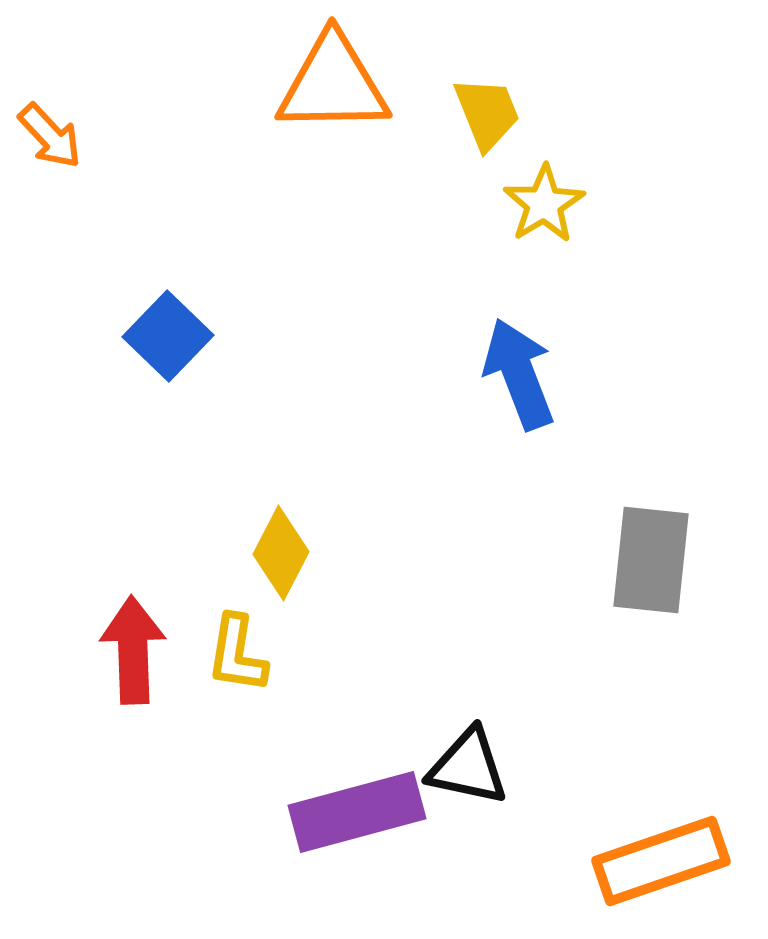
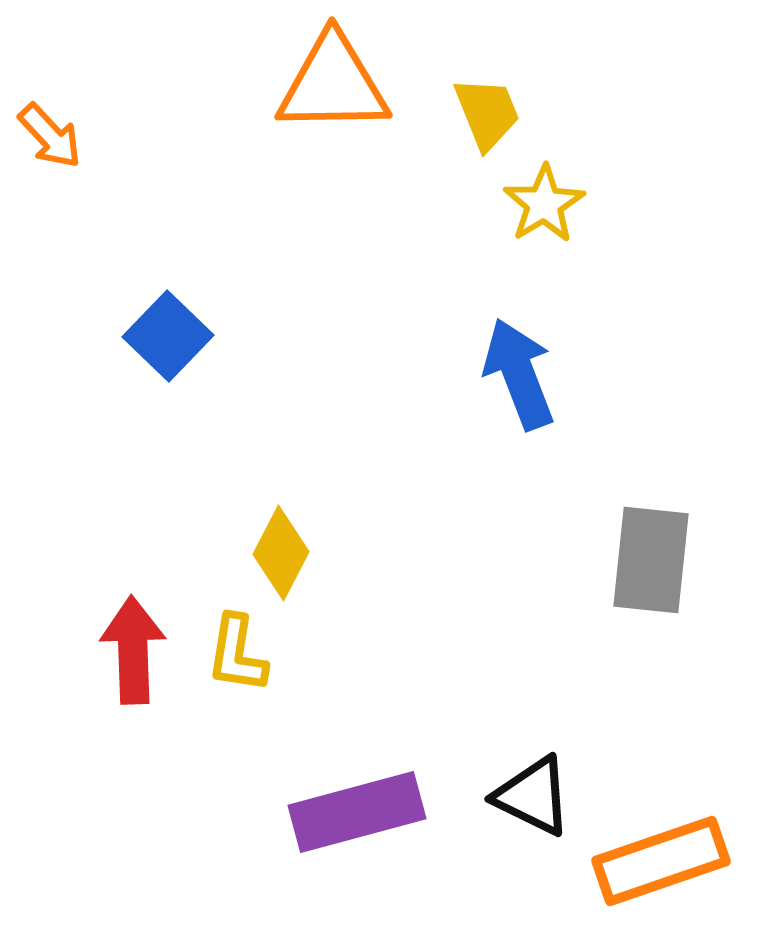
black triangle: moved 65 px right, 29 px down; rotated 14 degrees clockwise
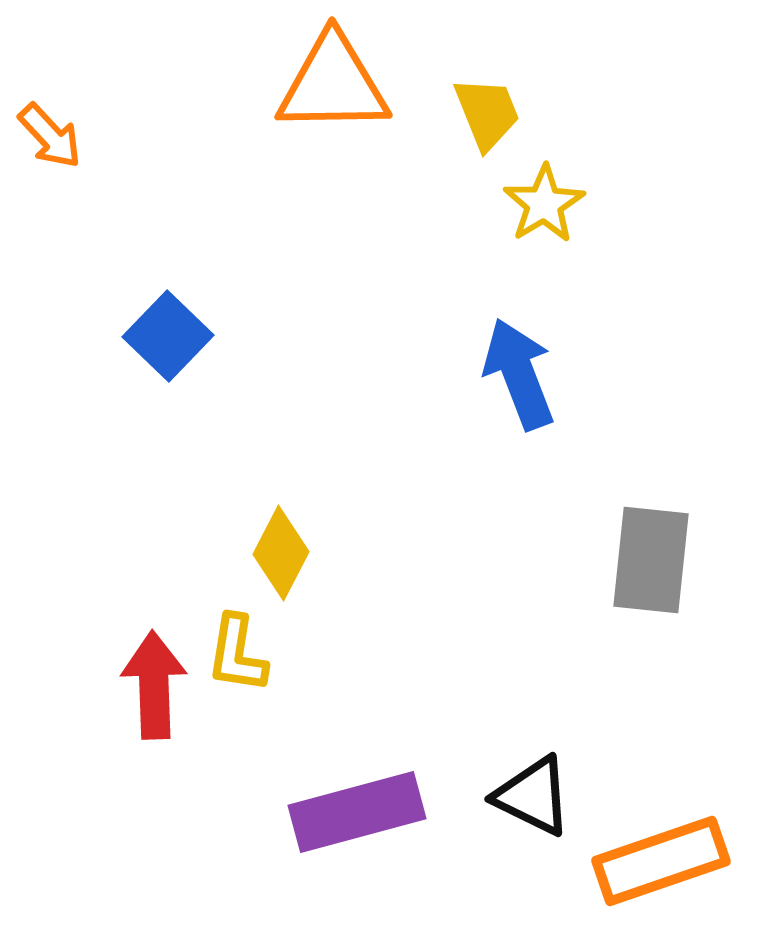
red arrow: moved 21 px right, 35 px down
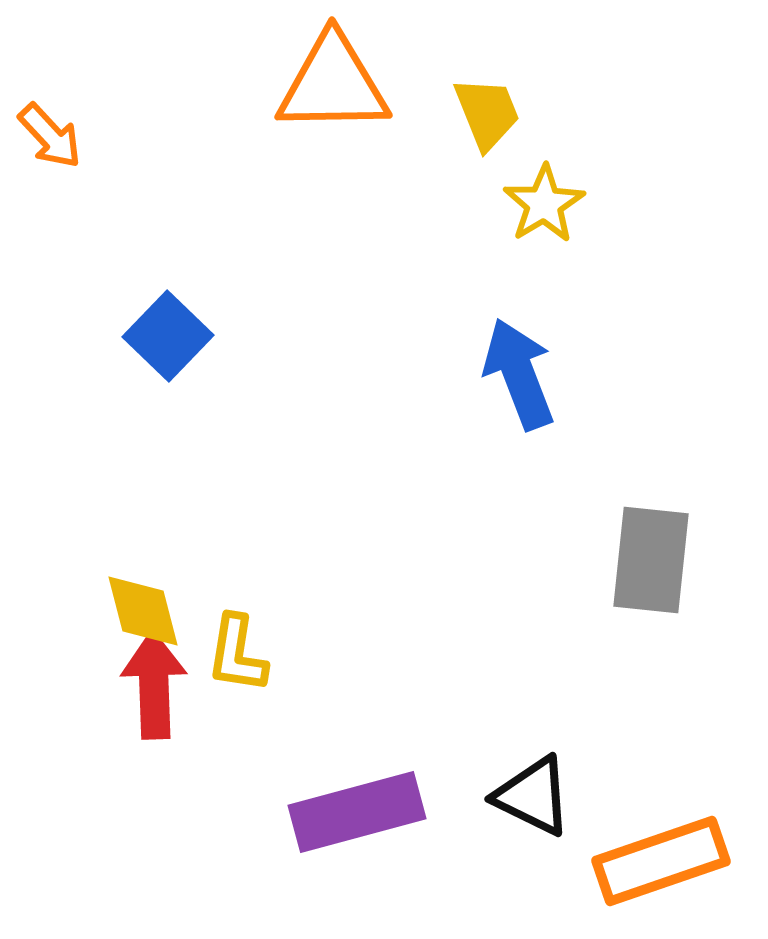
yellow diamond: moved 138 px left, 58 px down; rotated 42 degrees counterclockwise
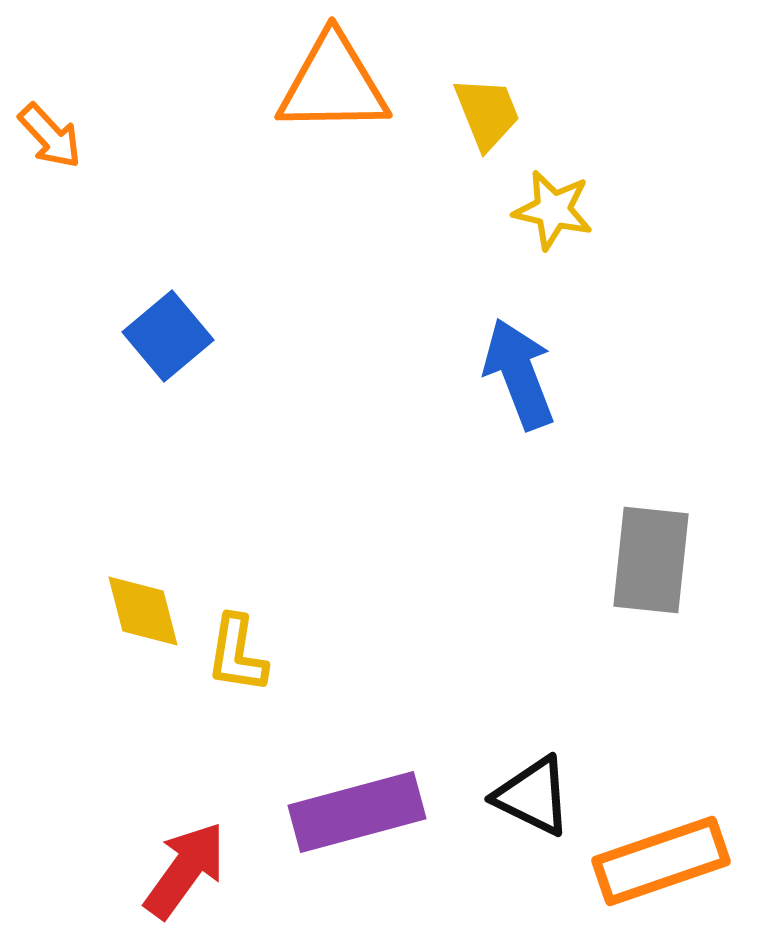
yellow star: moved 9 px right, 6 px down; rotated 28 degrees counterclockwise
blue square: rotated 6 degrees clockwise
red arrow: moved 31 px right, 185 px down; rotated 38 degrees clockwise
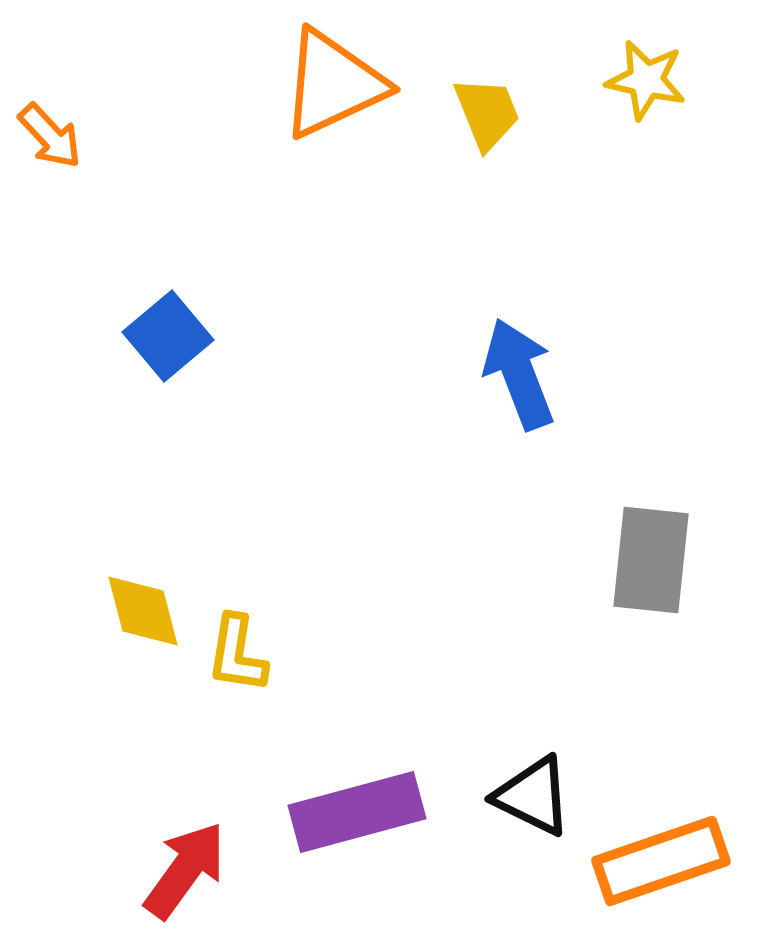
orange triangle: rotated 24 degrees counterclockwise
yellow star: moved 93 px right, 130 px up
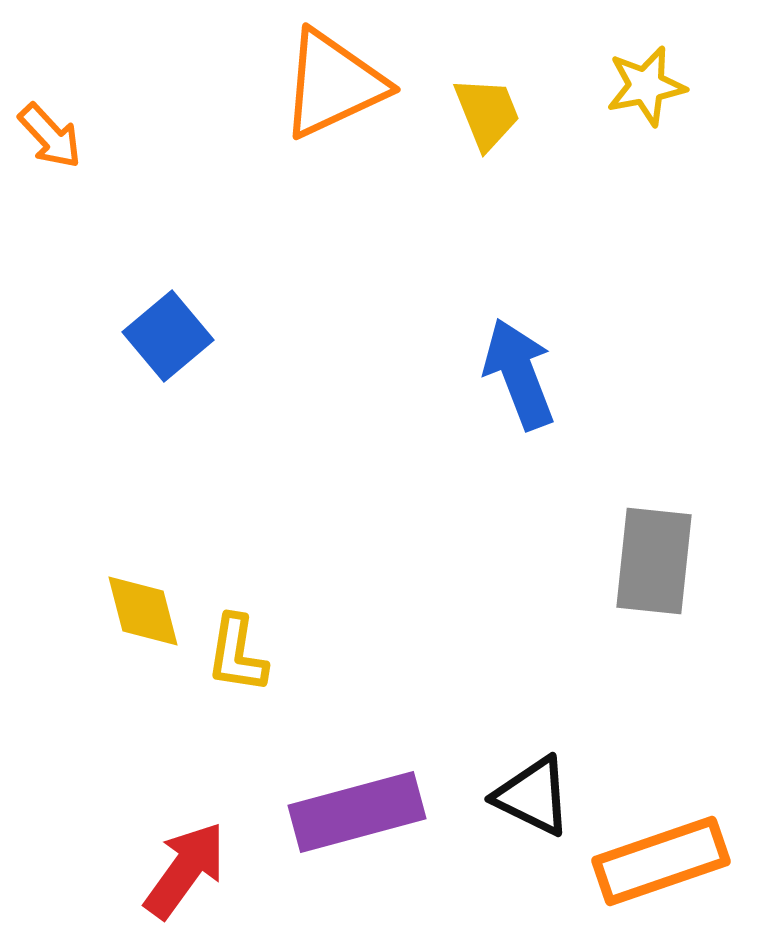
yellow star: moved 6 px down; rotated 24 degrees counterclockwise
gray rectangle: moved 3 px right, 1 px down
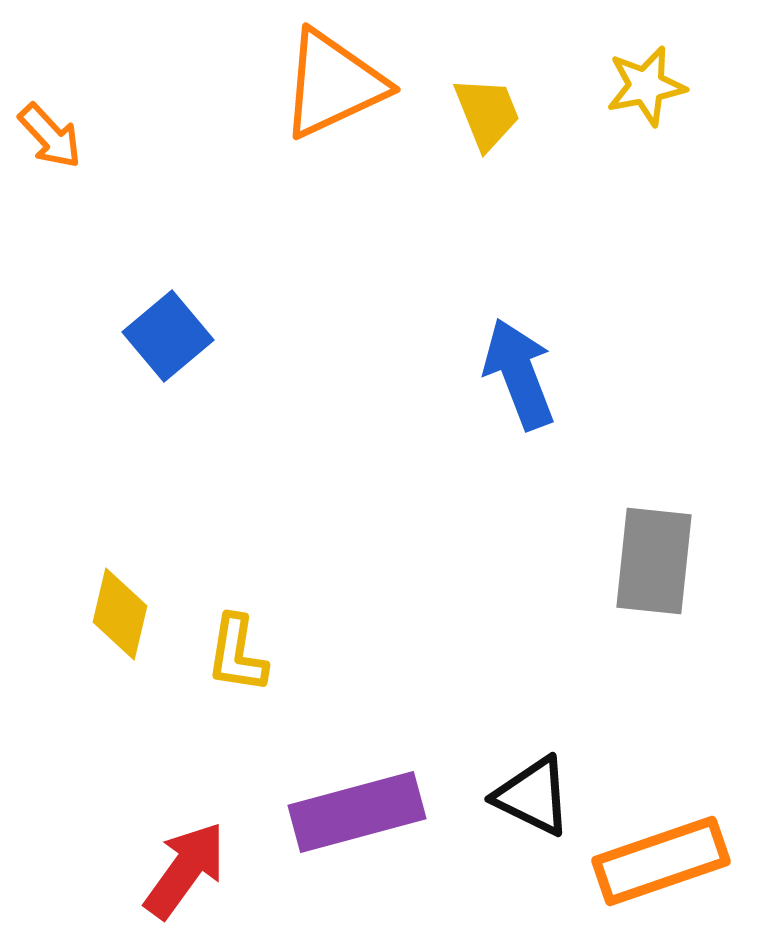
yellow diamond: moved 23 px left, 3 px down; rotated 28 degrees clockwise
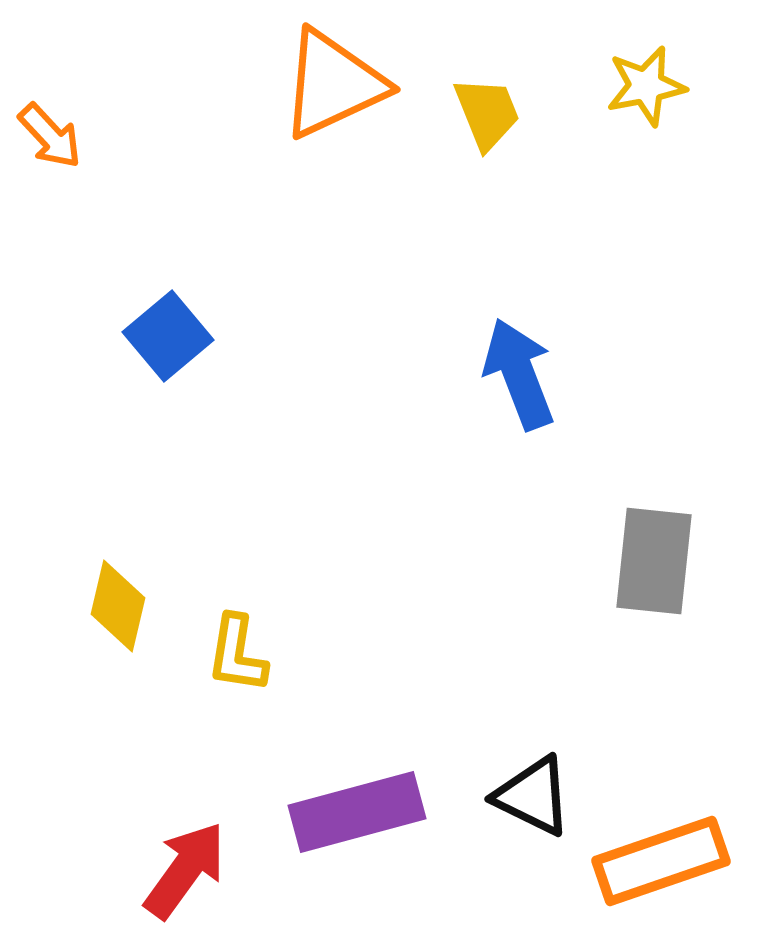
yellow diamond: moved 2 px left, 8 px up
